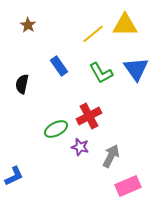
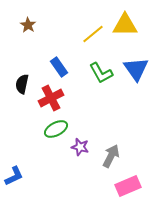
blue rectangle: moved 1 px down
red cross: moved 38 px left, 18 px up
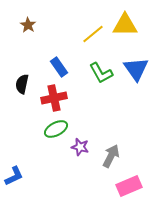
red cross: moved 3 px right; rotated 15 degrees clockwise
pink rectangle: moved 1 px right
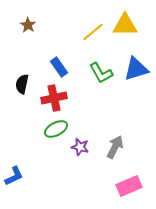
yellow line: moved 2 px up
blue triangle: rotated 48 degrees clockwise
gray arrow: moved 4 px right, 9 px up
